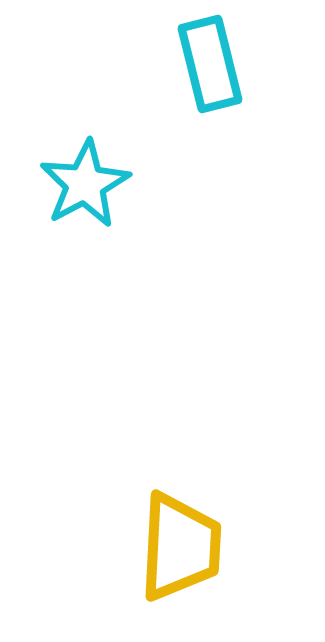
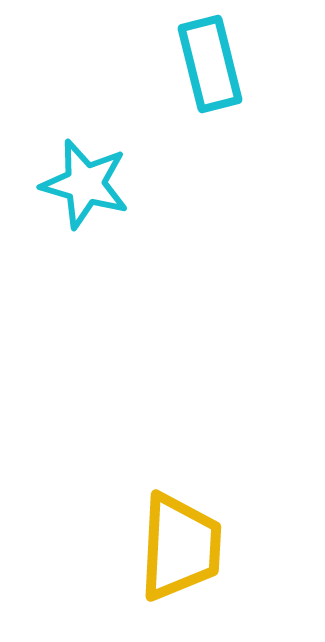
cyan star: rotated 28 degrees counterclockwise
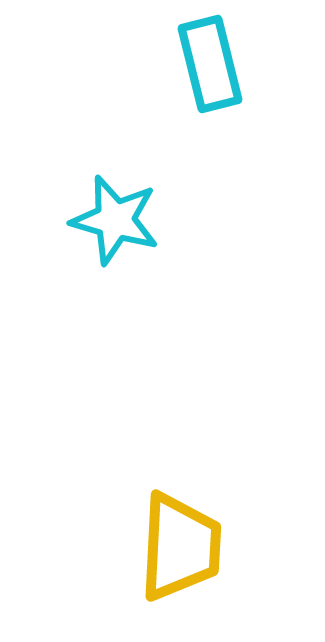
cyan star: moved 30 px right, 36 px down
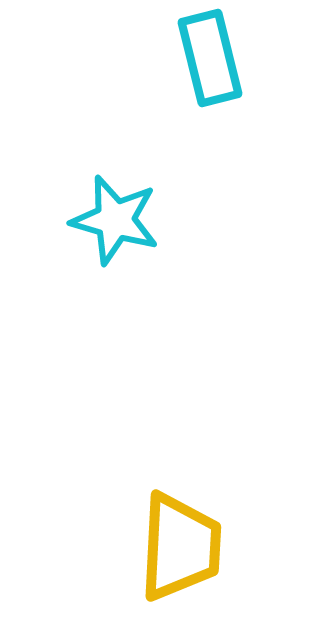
cyan rectangle: moved 6 px up
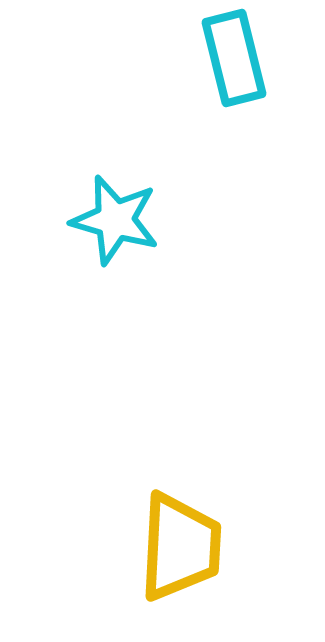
cyan rectangle: moved 24 px right
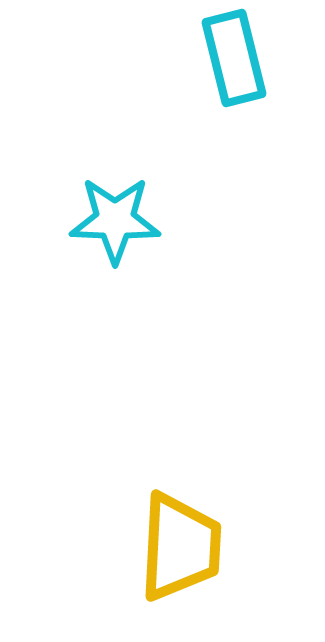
cyan star: rotated 14 degrees counterclockwise
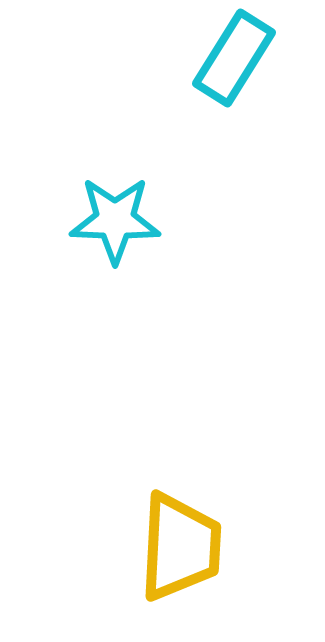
cyan rectangle: rotated 46 degrees clockwise
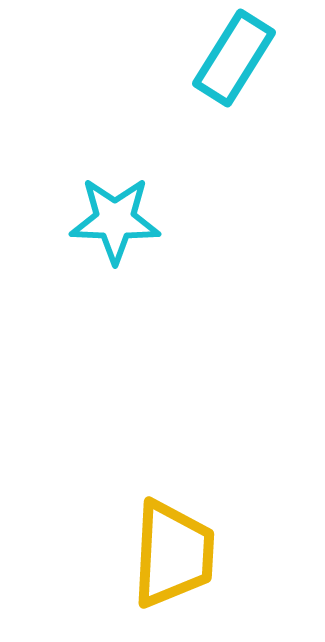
yellow trapezoid: moved 7 px left, 7 px down
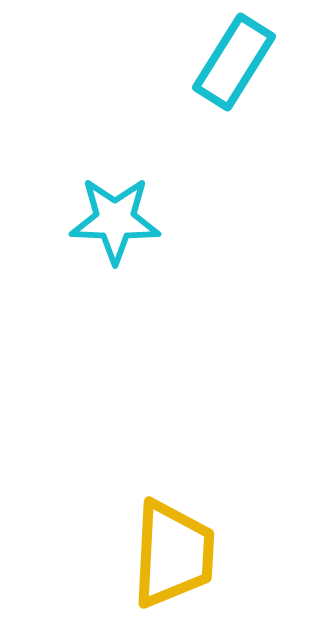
cyan rectangle: moved 4 px down
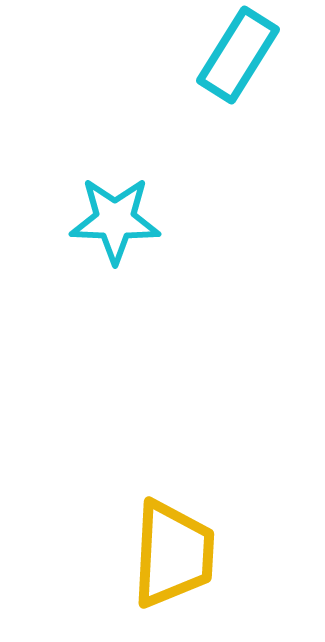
cyan rectangle: moved 4 px right, 7 px up
